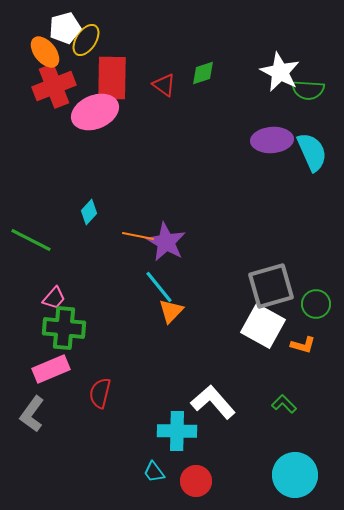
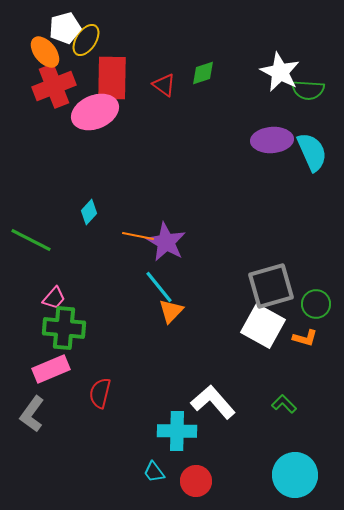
orange L-shape: moved 2 px right, 7 px up
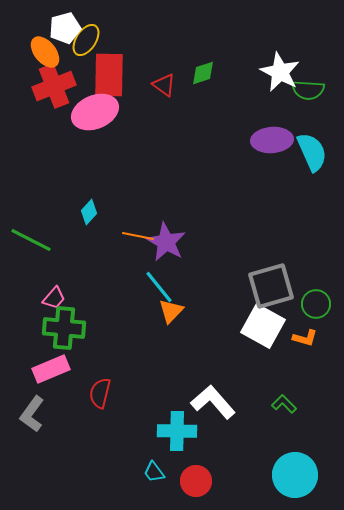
red rectangle: moved 3 px left, 3 px up
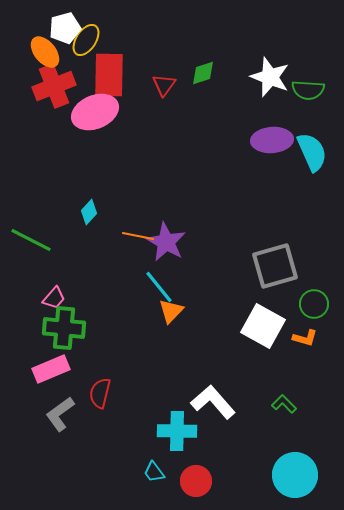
white star: moved 10 px left, 5 px down; rotated 6 degrees counterclockwise
red triangle: rotated 30 degrees clockwise
gray square: moved 4 px right, 20 px up
green circle: moved 2 px left
gray L-shape: moved 28 px right; rotated 18 degrees clockwise
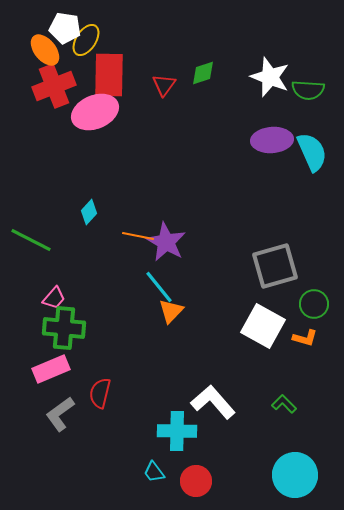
white pentagon: rotated 24 degrees clockwise
orange ellipse: moved 2 px up
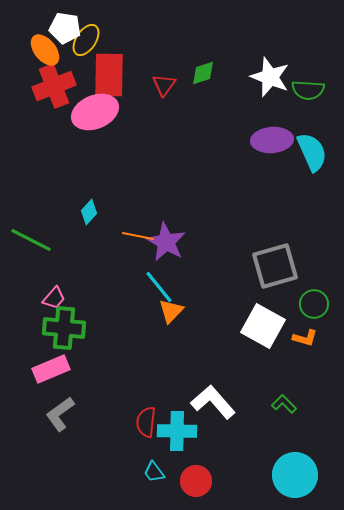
red semicircle: moved 46 px right, 29 px down; rotated 8 degrees counterclockwise
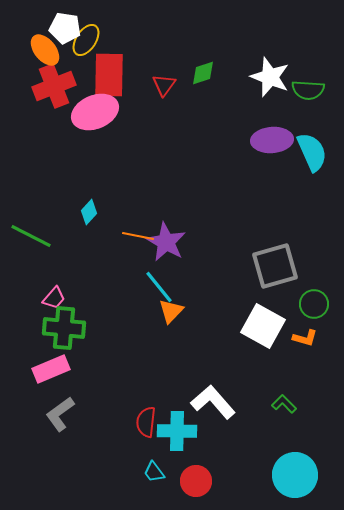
green line: moved 4 px up
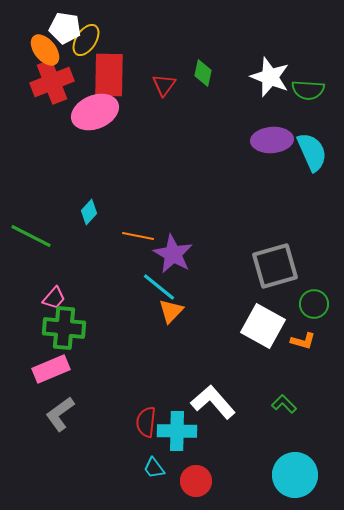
green diamond: rotated 60 degrees counterclockwise
red cross: moved 2 px left, 4 px up
purple star: moved 7 px right, 12 px down
cyan line: rotated 12 degrees counterclockwise
orange L-shape: moved 2 px left, 3 px down
cyan trapezoid: moved 4 px up
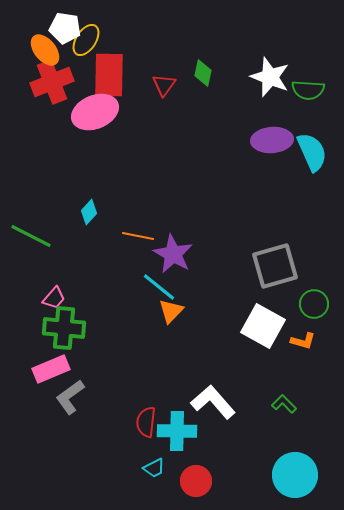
gray L-shape: moved 10 px right, 17 px up
cyan trapezoid: rotated 80 degrees counterclockwise
